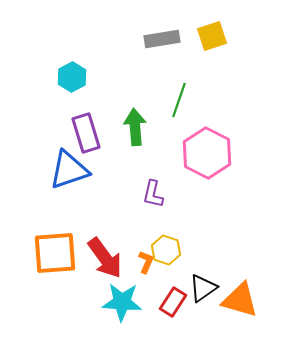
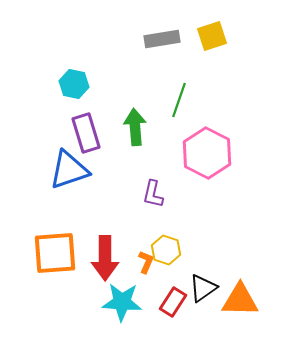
cyan hexagon: moved 2 px right, 7 px down; rotated 20 degrees counterclockwise
red arrow: rotated 36 degrees clockwise
orange triangle: rotated 15 degrees counterclockwise
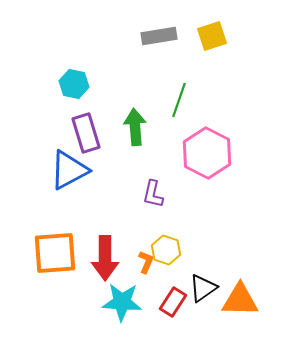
gray rectangle: moved 3 px left, 3 px up
blue triangle: rotated 9 degrees counterclockwise
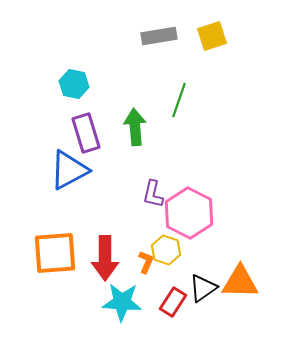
pink hexagon: moved 18 px left, 60 px down
orange triangle: moved 18 px up
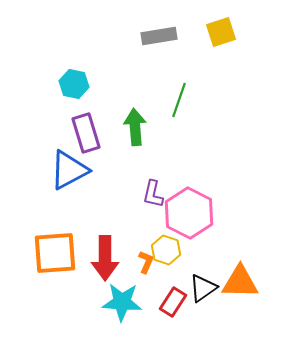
yellow square: moved 9 px right, 4 px up
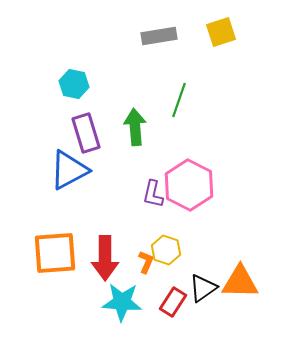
pink hexagon: moved 28 px up
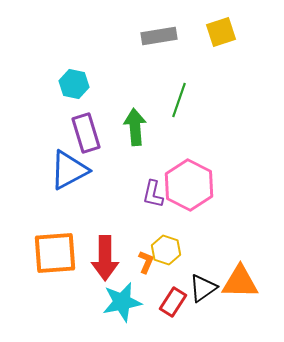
cyan star: rotated 15 degrees counterclockwise
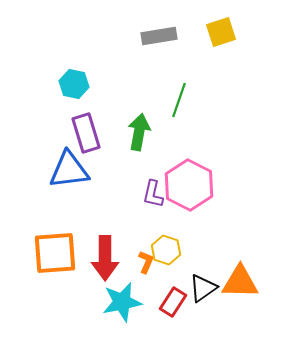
green arrow: moved 4 px right, 5 px down; rotated 15 degrees clockwise
blue triangle: rotated 21 degrees clockwise
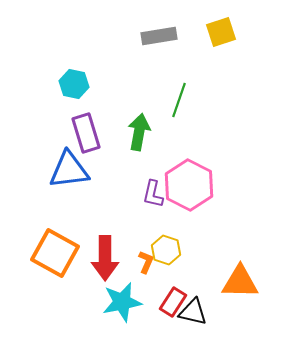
orange square: rotated 33 degrees clockwise
black triangle: moved 10 px left, 24 px down; rotated 48 degrees clockwise
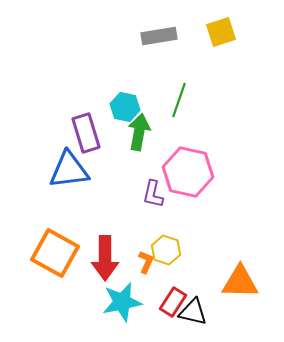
cyan hexagon: moved 51 px right, 23 px down
pink hexagon: moved 1 px left, 13 px up; rotated 15 degrees counterclockwise
